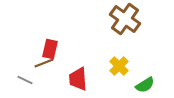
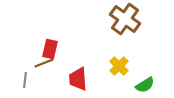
gray line: rotated 70 degrees clockwise
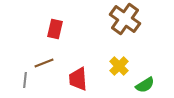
red rectangle: moved 5 px right, 20 px up
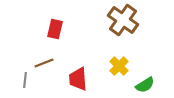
brown cross: moved 2 px left, 1 px down
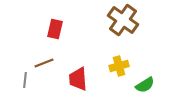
yellow cross: rotated 30 degrees clockwise
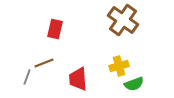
gray line: moved 2 px right, 3 px up; rotated 14 degrees clockwise
green semicircle: moved 11 px left, 1 px up; rotated 12 degrees clockwise
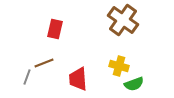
yellow cross: rotated 30 degrees clockwise
